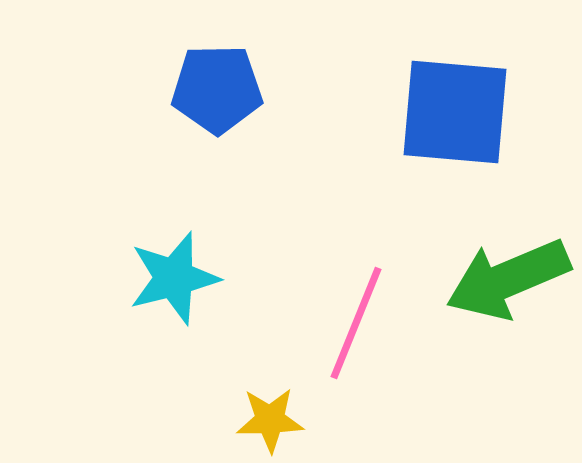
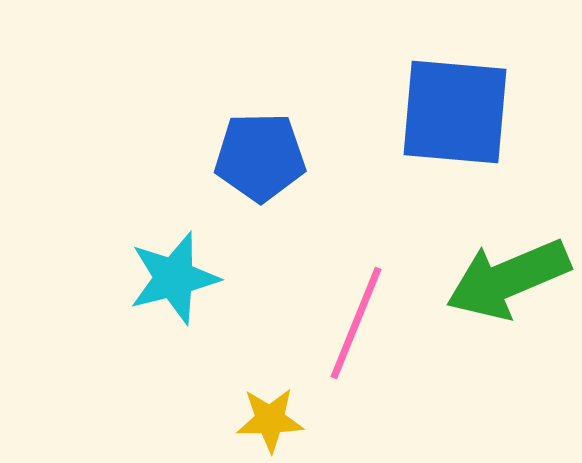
blue pentagon: moved 43 px right, 68 px down
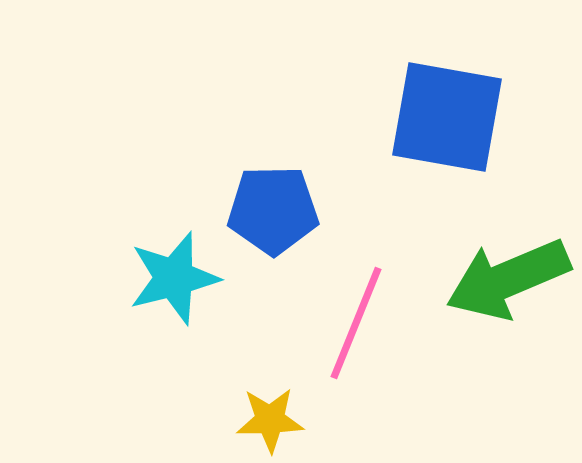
blue square: moved 8 px left, 5 px down; rotated 5 degrees clockwise
blue pentagon: moved 13 px right, 53 px down
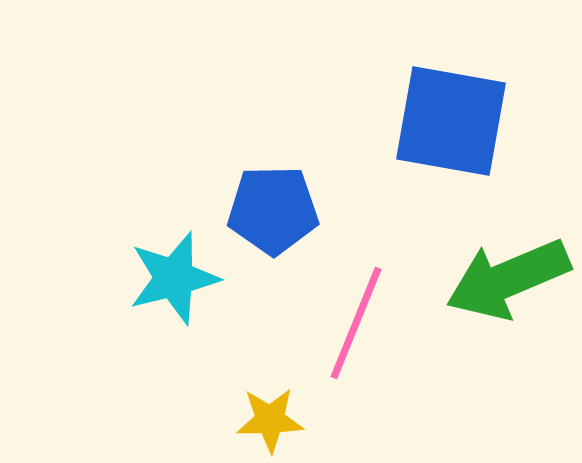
blue square: moved 4 px right, 4 px down
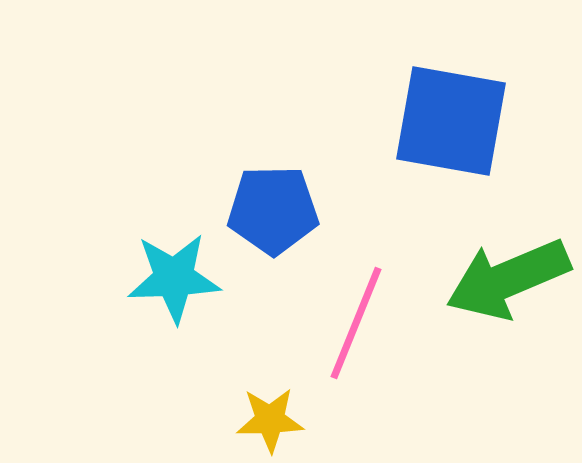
cyan star: rotated 12 degrees clockwise
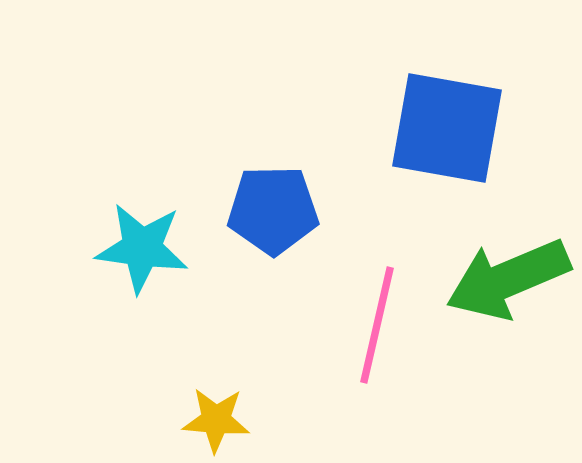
blue square: moved 4 px left, 7 px down
cyan star: moved 32 px left, 30 px up; rotated 10 degrees clockwise
pink line: moved 21 px right, 2 px down; rotated 9 degrees counterclockwise
yellow star: moved 54 px left; rotated 6 degrees clockwise
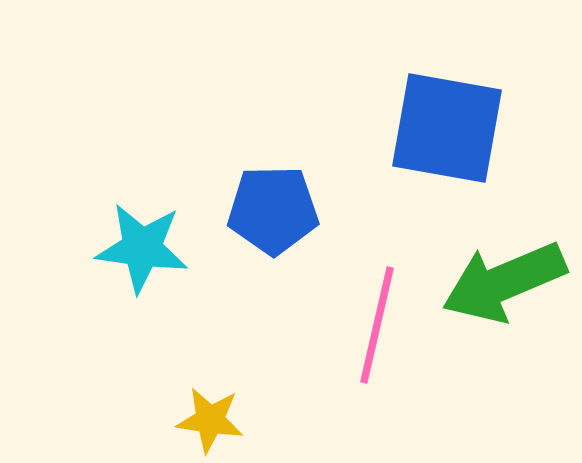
green arrow: moved 4 px left, 3 px down
yellow star: moved 6 px left; rotated 4 degrees clockwise
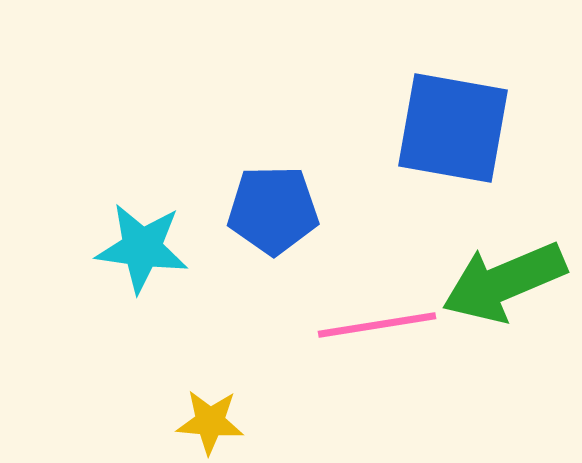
blue square: moved 6 px right
pink line: rotated 68 degrees clockwise
yellow star: moved 2 px down; rotated 4 degrees counterclockwise
